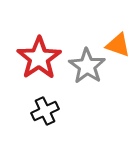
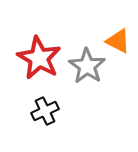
orange triangle: moved 4 px up; rotated 8 degrees clockwise
red star: rotated 9 degrees counterclockwise
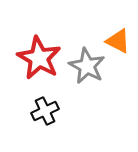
gray star: rotated 6 degrees counterclockwise
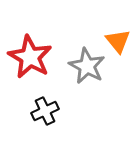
orange triangle: rotated 24 degrees clockwise
red star: moved 9 px left, 1 px up
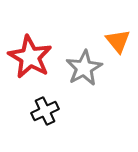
gray star: moved 3 px left, 2 px down; rotated 15 degrees clockwise
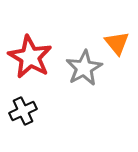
orange triangle: moved 1 px left, 2 px down
black cross: moved 22 px left
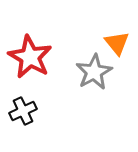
gray star: moved 10 px right, 4 px down
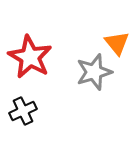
gray star: rotated 12 degrees clockwise
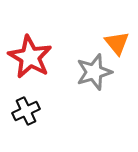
black cross: moved 3 px right
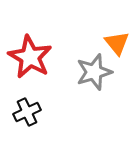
black cross: moved 1 px right, 1 px down
